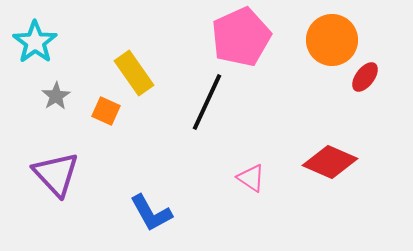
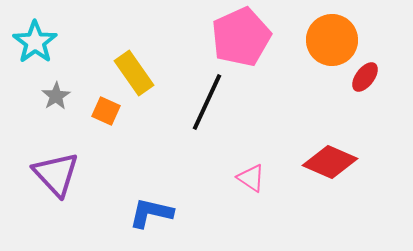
blue L-shape: rotated 132 degrees clockwise
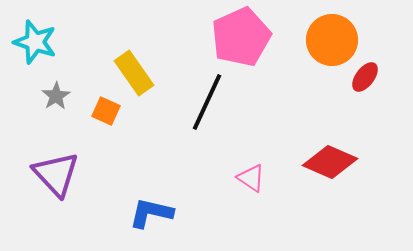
cyan star: rotated 18 degrees counterclockwise
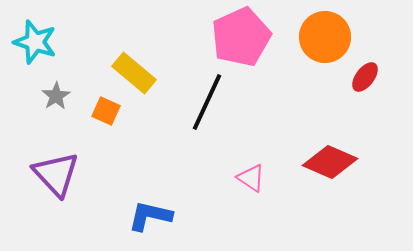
orange circle: moved 7 px left, 3 px up
yellow rectangle: rotated 15 degrees counterclockwise
blue L-shape: moved 1 px left, 3 px down
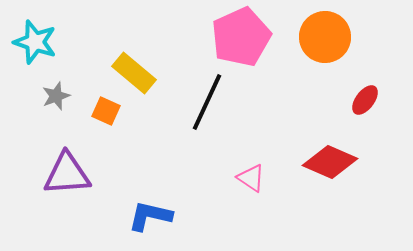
red ellipse: moved 23 px down
gray star: rotated 12 degrees clockwise
purple triangle: moved 11 px right; rotated 51 degrees counterclockwise
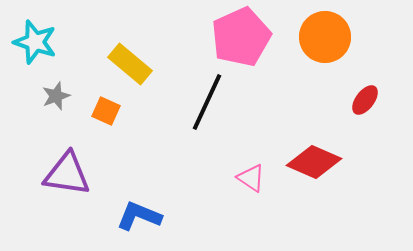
yellow rectangle: moved 4 px left, 9 px up
red diamond: moved 16 px left
purple triangle: rotated 12 degrees clockwise
blue L-shape: moved 11 px left; rotated 9 degrees clockwise
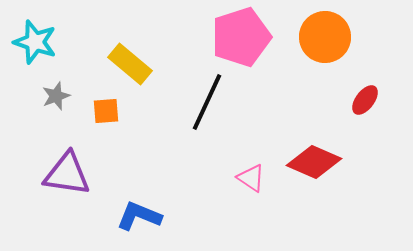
pink pentagon: rotated 6 degrees clockwise
orange square: rotated 28 degrees counterclockwise
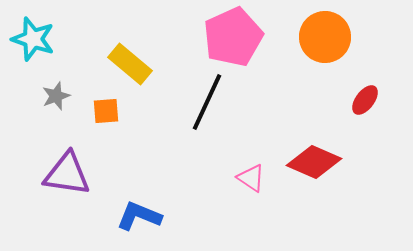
pink pentagon: moved 8 px left; rotated 6 degrees counterclockwise
cyan star: moved 2 px left, 3 px up
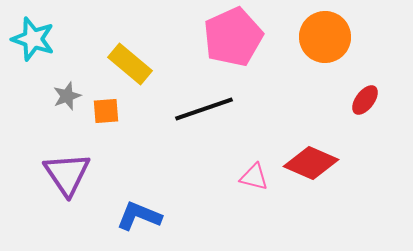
gray star: moved 11 px right
black line: moved 3 px left, 7 px down; rotated 46 degrees clockwise
red diamond: moved 3 px left, 1 px down
purple triangle: rotated 48 degrees clockwise
pink triangle: moved 3 px right, 1 px up; rotated 20 degrees counterclockwise
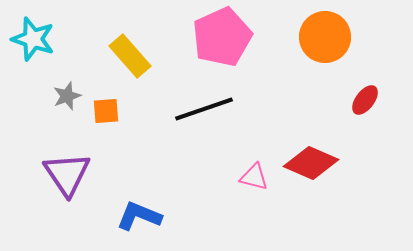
pink pentagon: moved 11 px left
yellow rectangle: moved 8 px up; rotated 9 degrees clockwise
